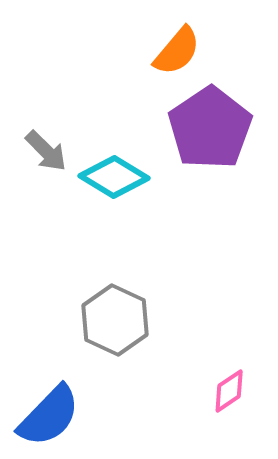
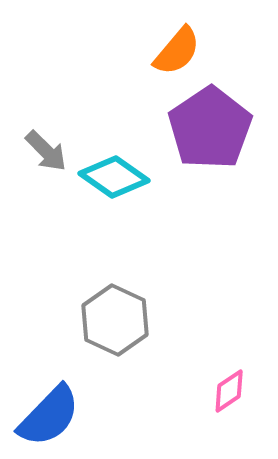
cyan diamond: rotated 4 degrees clockwise
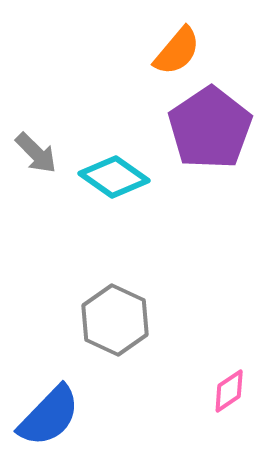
gray arrow: moved 10 px left, 2 px down
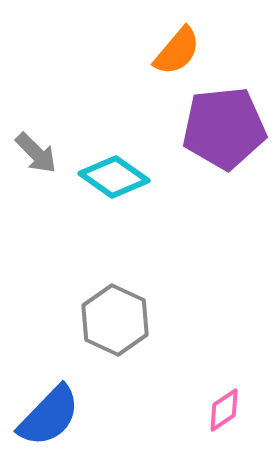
purple pentagon: moved 14 px right; rotated 28 degrees clockwise
pink diamond: moved 5 px left, 19 px down
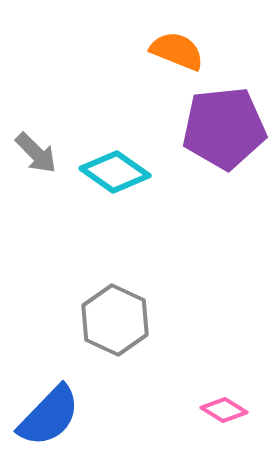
orange semicircle: rotated 108 degrees counterclockwise
cyan diamond: moved 1 px right, 5 px up
pink diamond: rotated 66 degrees clockwise
